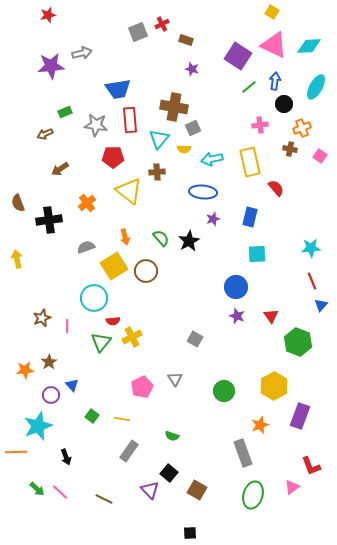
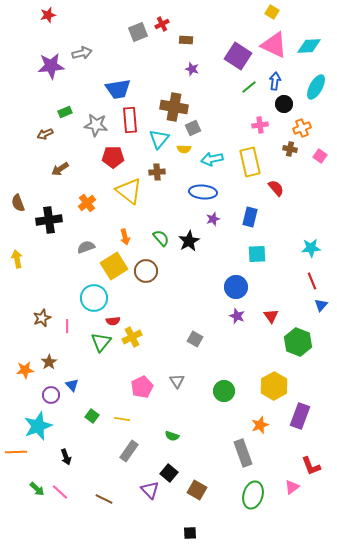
brown rectangle at (186, 40): rotated 16 degrees counterclockwise
gray triangle at (175, 379): moved 2 px right, 2 px down
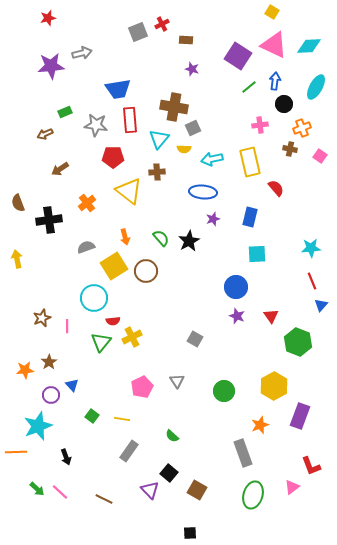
red star at (48, 15): moved 3 px down
green semicircle at (172, 436): rotated 24 degrees clockwise
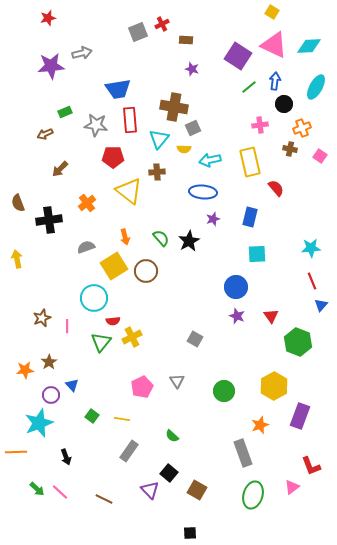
cyan arrow at (212, 159): moved 2 px left, 1 px down
brown arrow at (60, 169): rotated 12 degrees counterclockwise
cyan star at (38, 426): moved 1 px right, 3 px up
